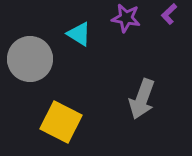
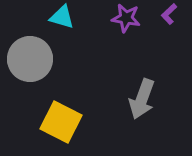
cyan triangle: moved 17 px left, 17 px up; rotated 16 degrees counterclockwise
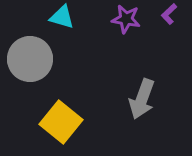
purple star: moved 1 px down
yellow square: rotated 12 degrees clockwise
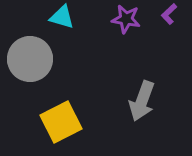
gray arrow: moved 2 px down
yellow square: rotated 24 degrees clockwise
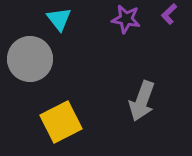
cyan triangle: moved 3 px left, 2 px down; rotated 36 degrees clockwise
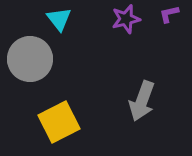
purple L-shape: rotated 30 degrees clockwise
purple star: rotated 24 degrees counterclockwise
yellow square: moved 2 px left
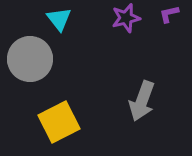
purple star: moved 1 px up
